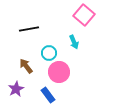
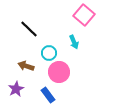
black line: rotated 54 degrees clockwise
brown arrow: rotated 35 degrees counterclockwise
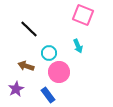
pink square: moved 1 px left; rotated 20 degrees counterclockwise
cyan arrow: moved 4 px right, 4 px down
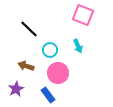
cyan circle: moved 1 px right, 3 px up
pink circle: moved 1 px left, 1 px down
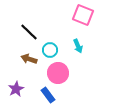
black line: moved 3 px down
brown arrow: moved 3 px right, 7 px up
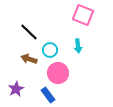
cyan arrow: rotated 16 degrees clockwise
